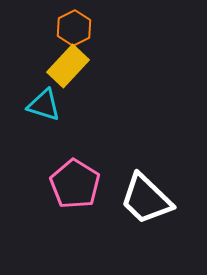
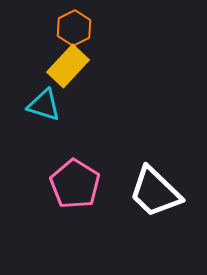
white trapezoid: moved 9 px right, 7 px up
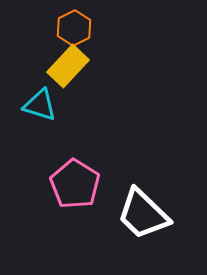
cyan triangle: moved 4 px left
white trapezoid: moved 12 px left, 22 px down
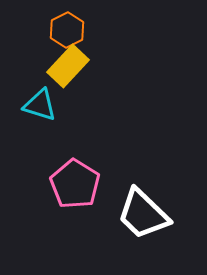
orange hexagon: moved 7 px left, 2 px down
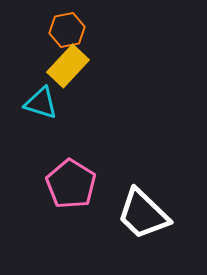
orange hexagon: rotated 16 degrees clockwise
cyan triangle: moved 1 px right, 2 px up
pink pentagon: moved 4 px left
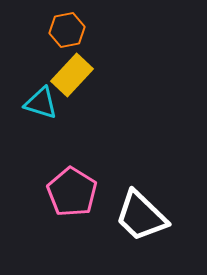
yellow rectangle: moved 4 px right, 9 px down
pink pentagon: moved 1 px right, 8 px down
white trapezoid: moved 2 px left, 2 px down
